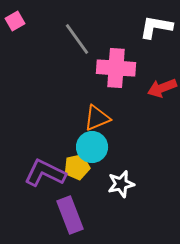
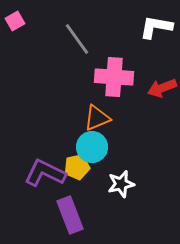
pink cross: moved 2 px left, 9 px down
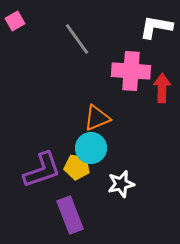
pink cross: moved 17 px right, 6 px up
red arrow: rotated 112 degrees clockwise
cyan circle: moved 1 px left, 1 px down
yellow pentagon: rotated 20 degrees clockwise
purple L-shape: moved 3 px left, 3 px up; rotated 135 degrees clockwise
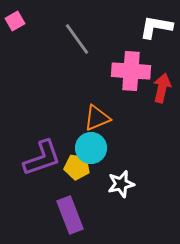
red arrow: rotated 12 degrees clockwise
purple L-shape: moved 12 px up
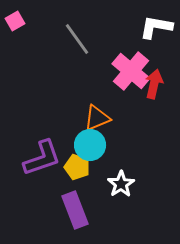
pink cross: rotated 36 degrees clockwise
red arrow: moved 8 px left, 4 px up
cyan circle: moved 1 px left, 3 px up
yellow pentagon: rotated 10 degrees clockwise
white star: rotated 20 degrees counterclockwise
purple rectangle: moved 5 px right, 5 px up
